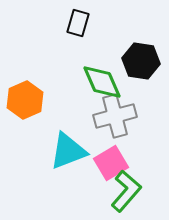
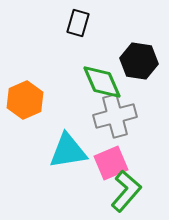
black hexagon: moved 2 px left
cyan triangle: rotated 12 degrees clockwise
pink square: rotated 8 degrees clockwise
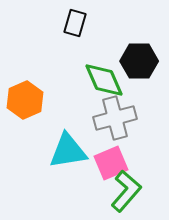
black rectangle: moved 3 px left
black hexagon: rotated 9 degrees counterclockwise
green diamond: moved 2 px right, 2 px up
gray cross: moved 2 px down
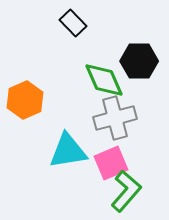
black rectangle: moved 2 px left; rotated 60 degrees counterclockwise
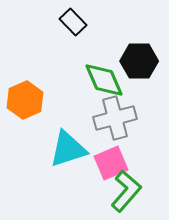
black rectangle: moved 1 px up
cyan triangle: moved 2 px up; rotated 9 degrees counterclockwise
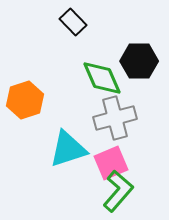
green diamond: moved 2 px left, 2 px up
orange hexagon: rotated 6 degrees clockwise
green L-shape: moved 8 px left
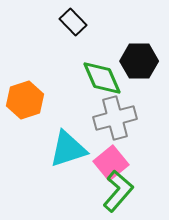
pink square: rotated 16 degrees counterclockwise
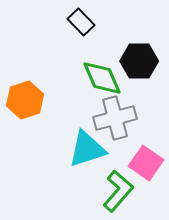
black rectangle: moved 8 px right
cyan triangle: moved 19 px right
pink square: moved 35 px right; rotated 16 degrees counterclockwise
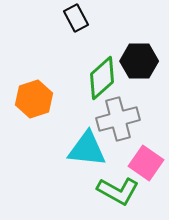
black rectangle: moved 5 px left, 4 px up; rotated 16 degrees clockwise
green diamond: rotated 72 degrees clockwise
orange hexagon: moved 9 px right, 1 px up
gray cross: moved 3 px right, 1 px down
cyan triangle: rotated 24 degrees clockwise
green L-shape: rotated 78 degrees clockwise
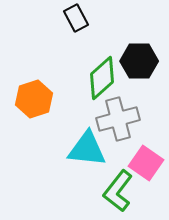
green L-shape: rotated 99 degrees clockwise
